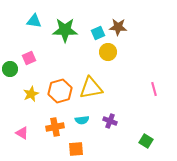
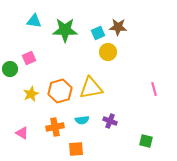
green square: rotated 16 degrees counterclockwise
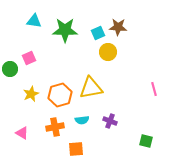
orange hexagon: moved 4 px down
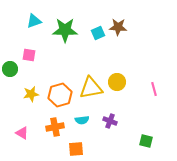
cyan triangle: rotated 28 degrees counterclockwise
yellow circle: moved 9 px right, 30 px down
pink square: moved 3 px up; rotated 32 degrees clockwise
yellow star: rotated 14 degrees clockwise
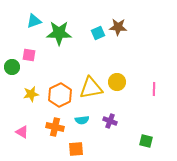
green star: moved 6 px left, 3 px down
green circle: moved 2 px right, 2 px up
pink line: rotated 16 degrees clockwise
orange hexagon: rotated 10 degrees counterclockwise
orange cross: rotated 24 degrees clockwise
pink triangle: moved 1 px up
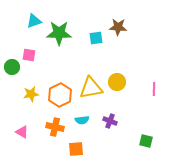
cyan square: moved 2 px left, 5 px down; rotated 16 degrees clockwise
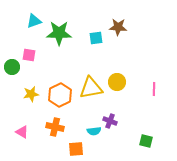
cyan semicircle: moved 12 px right, 11 px down
